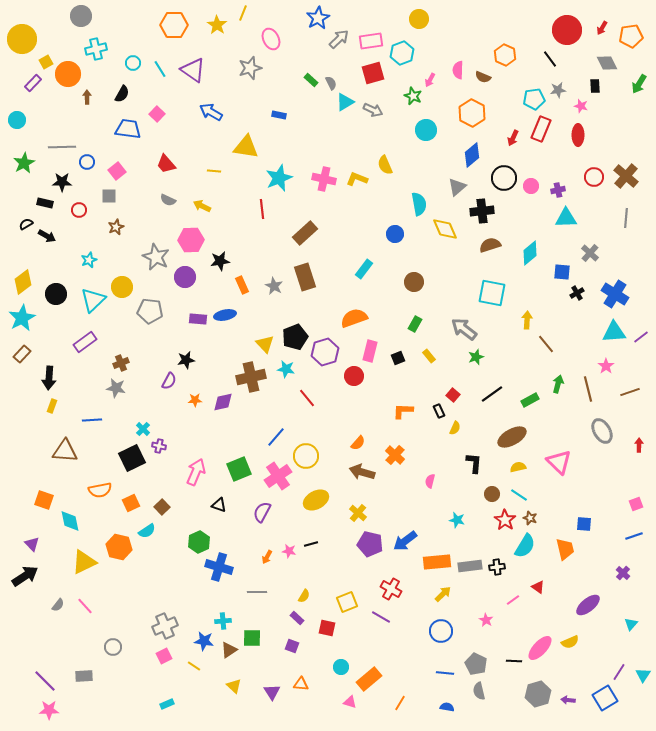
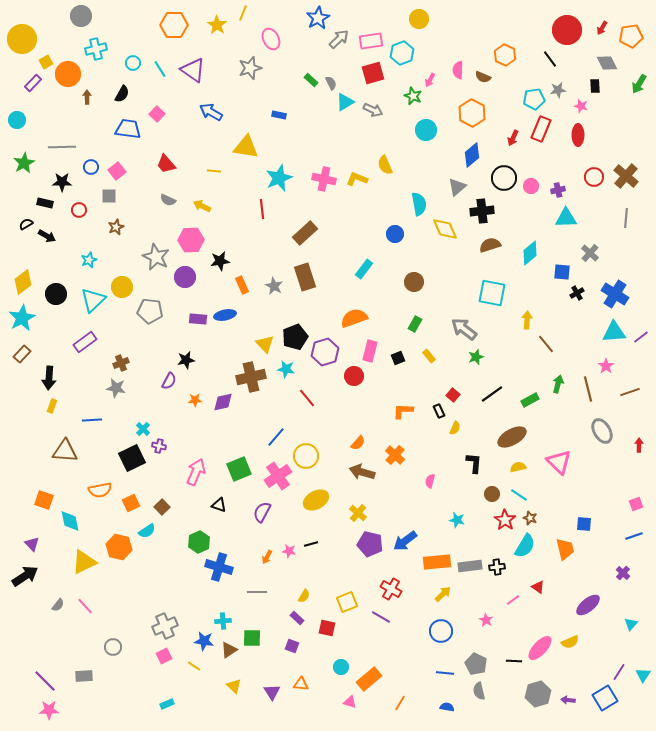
blue circle at (87, 162): moved 4 px right, 5 px down
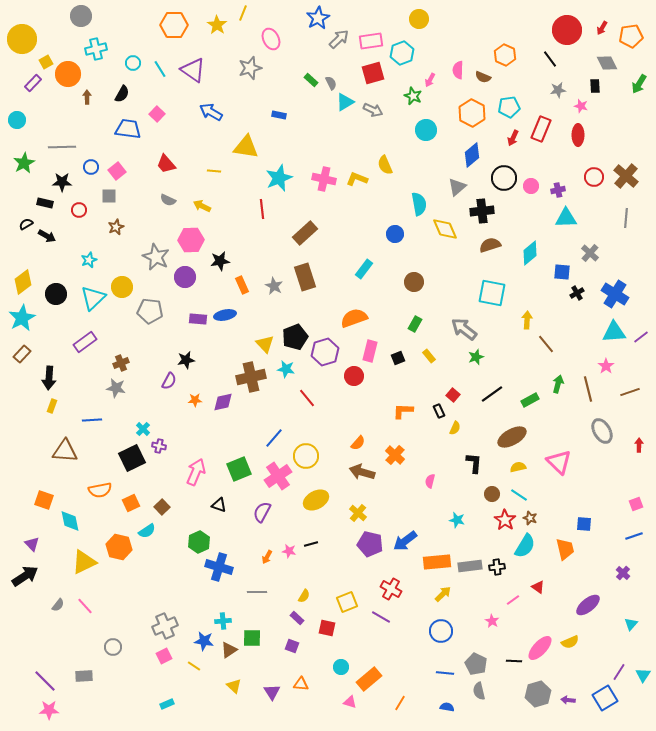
cyan pentagon at (534, 99): moved 25 px left, 8 px down
cyan triangle at (93, 300): moved 2 px up
blue line at (276, 437): moved 2 px left, 1 px down
pink star at (486, 620): moved 6 px right, 1 px down
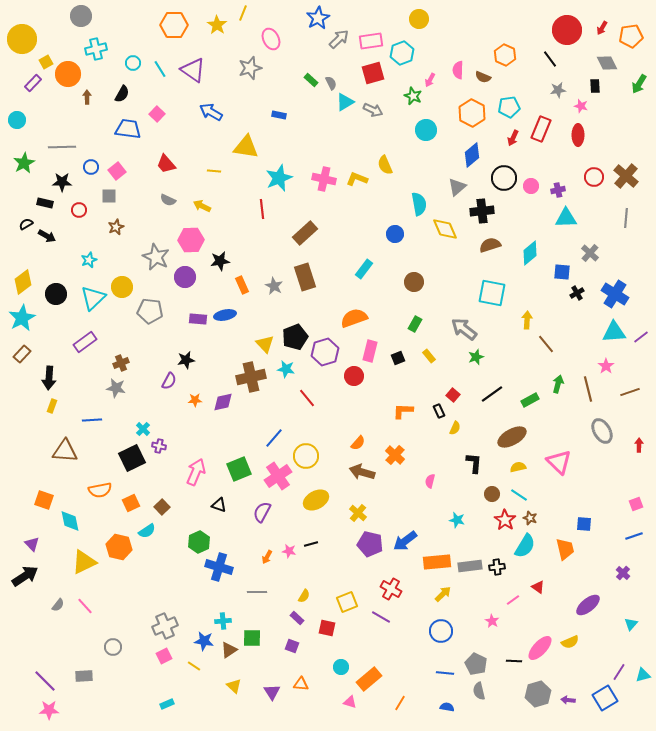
cyan triangle at (643, 675): rotated 42 degrees clockwise
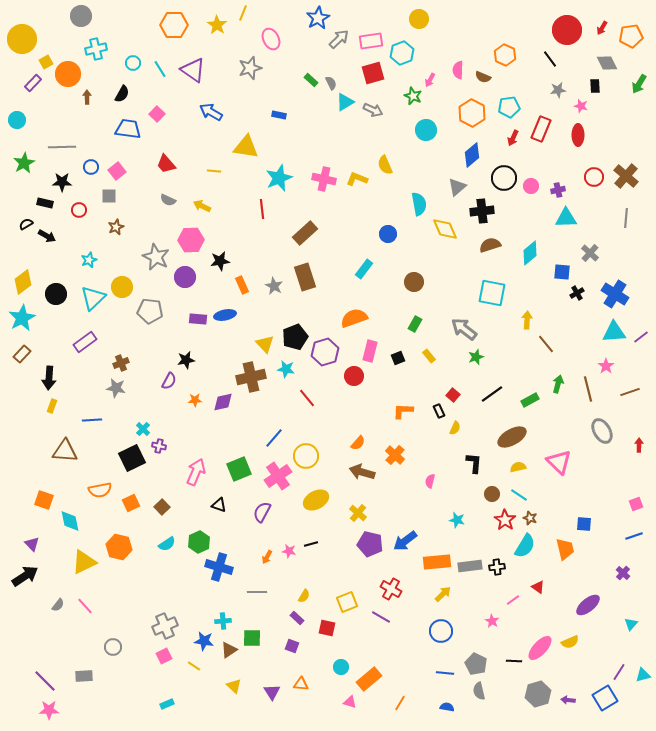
blue circle at (395, 234): moved 7 px left
cyan semicircle at (147, 531): moved 20 px right, 13 px down
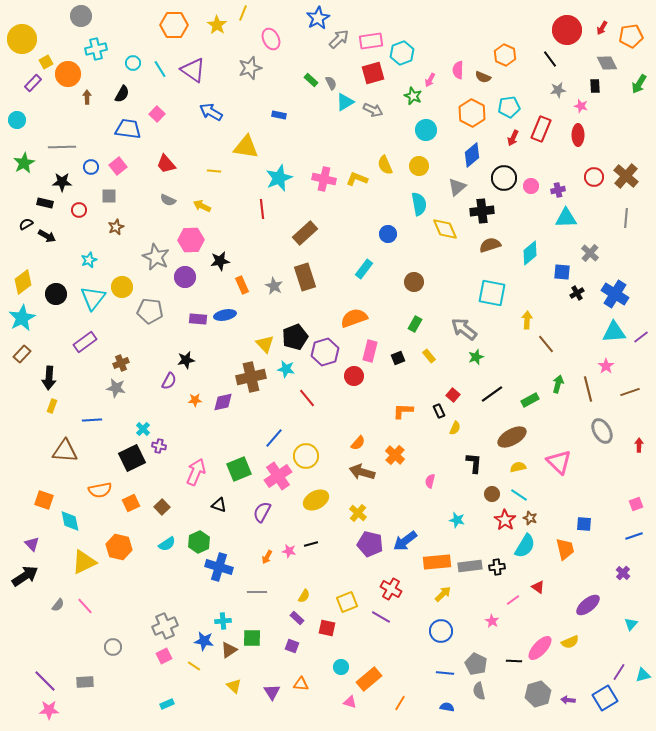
yellow circle at (419, 19): moved 147 px down
pink square at (117, 171): moved 1 px right, 5 px up
cyan triangle at (93, 298): rotated 8 degrees counterclockwise
gray rectangle at (84, 676): moved 1 px right, 6 px down
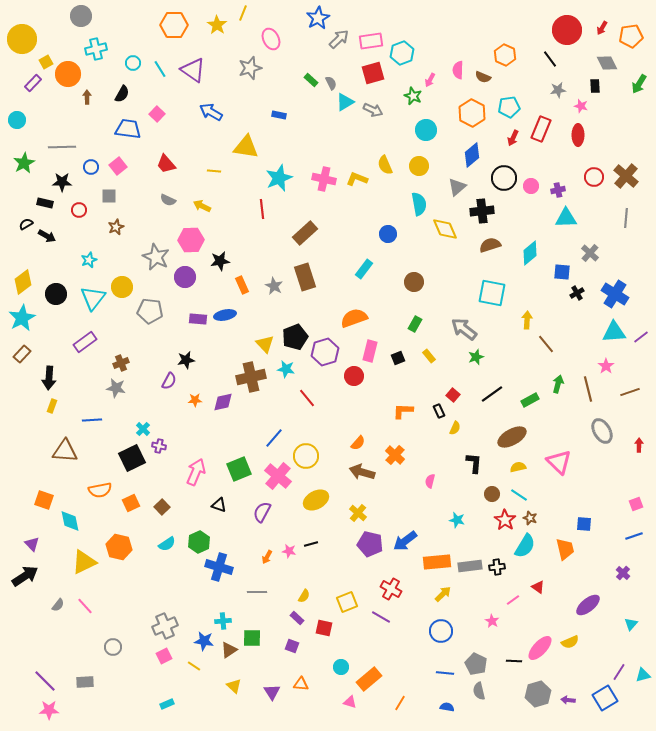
pink cross at (278, 476): rotated 16 degrees counterclockwise
red square at (327, 628): moved 3 px left
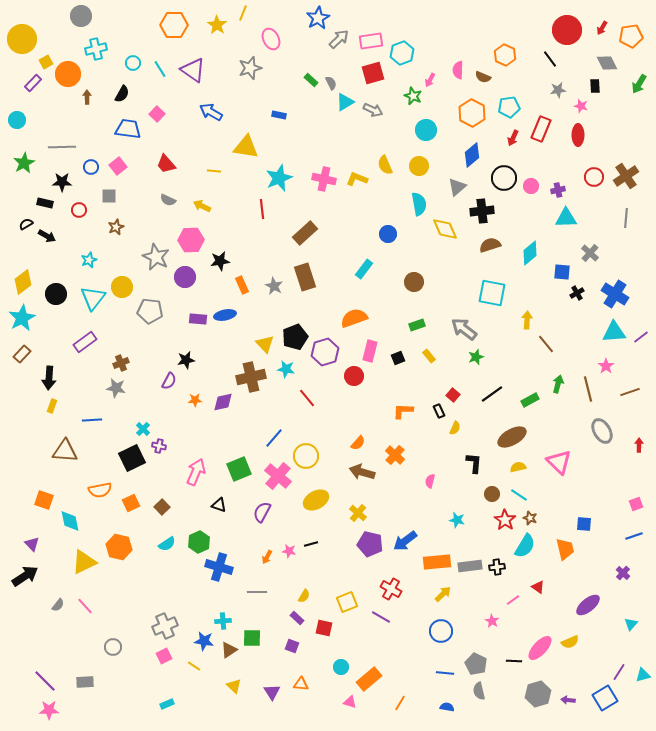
brown cross at (626, 176): rotated 15 degrees clockwise
green rectangle at (415, 324): moved 2 px right, 1 px down; rotated 42 degrees clockwise
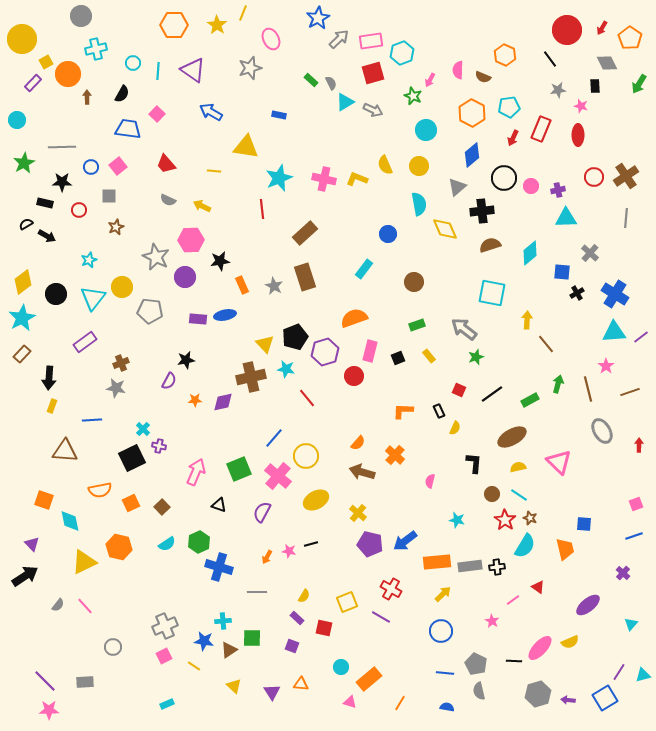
orange pentagon at (631, 36): moved 1 px left, 2 px down; rotated 30 degrees counterclockwise
cyan line at (160, 69): moved 2 px left, 2 px down; rotated 36 degrees clockwise
red square at (453, 395): moved 6 px right, 5 px up; rotated 16 degrees counterclockwise
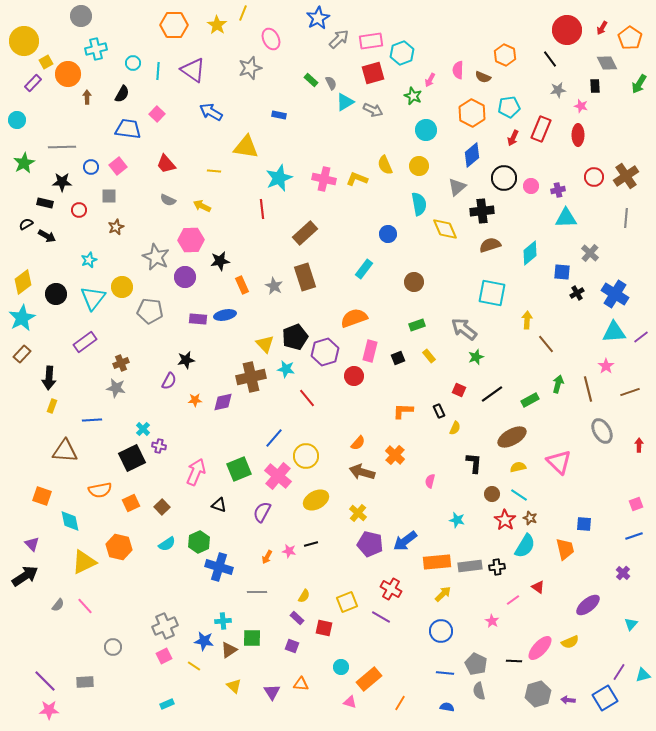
yellow circle at (22, 39): moved 2 px right, 2 px down
orange square at (44, 500): moved 2 px left, 4 px up
